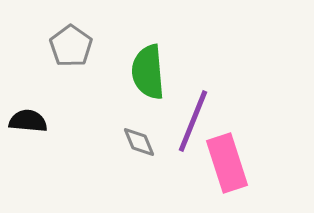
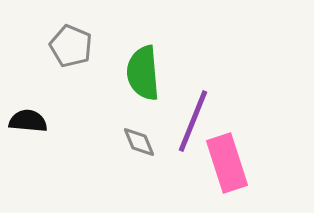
gray pentagon: rotated 12 degrees counterclockwise
green semicircle: moved 5 px left, 1 px down
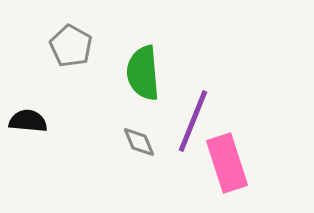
gray pentagon: rotated 6 degrees clockwise
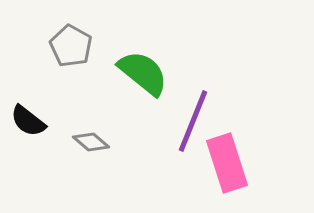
green semicircle: rotated 134 degrees clockwise
black semicircle: rotated 147 degrees counterclockwise
gray diamond: moved 48 px left; rotated 27 degrees counterclockwise
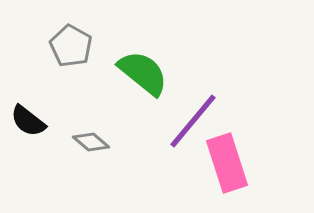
purple line: rotated 18 degrees clockwise
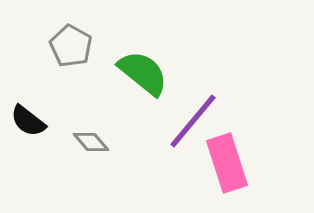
gray diamond: rotated 9 degrees clockwise
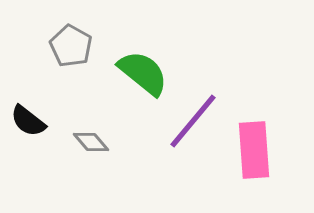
pink rectangle: moved 27 px right, 13 px up; rotated 14 degrees clockwise
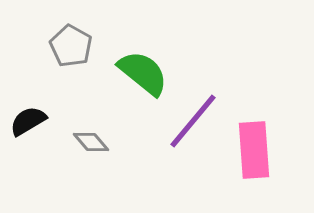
black semicircle: rotated 111 degrees clockwise
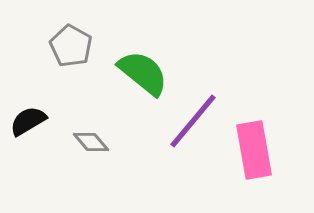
pink rectangle: rotated 6 degrees counterclockwise
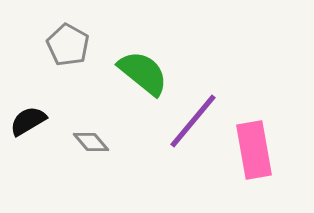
gray pentagon: moved 3 px left, 1 px up
